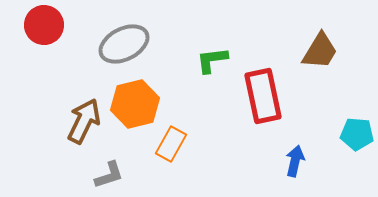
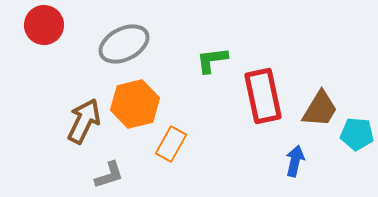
brown trapezoid: moved 58 px down
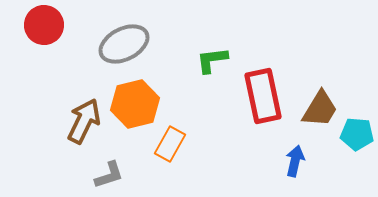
orange rectangle: moved 1 px left
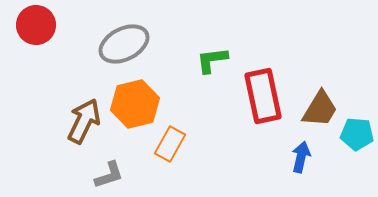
red circle: moved 8 px left
blue arrow: moved 6 px right, 4 px up
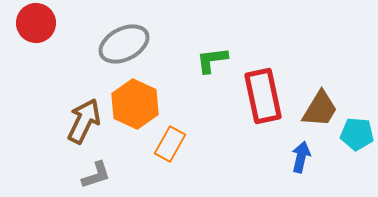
red circle: moved 2 px up
orange hexagon: rotated 21 degrees counterclockwise
gray L-shape: moved 13 px left
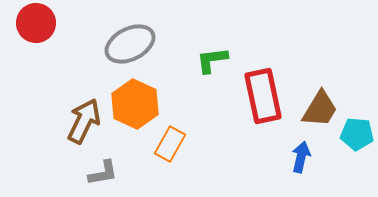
gray ellipse: moved 6 px right
gray L-shape: moved 7 px right, 2 px up; rotated 8 degrees clockwise
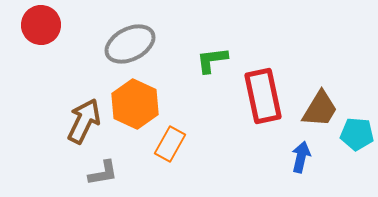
red circle: moved 5 px right, 2 px down
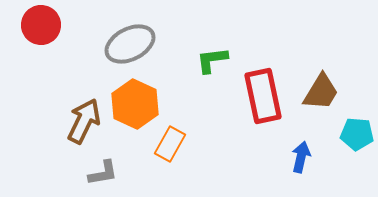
brown trapezoid: moved 1 px right, 17 px up
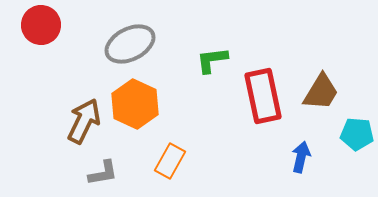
orange rectangle: moved 17 px down
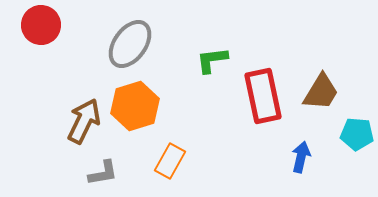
gray ellipse: rotated 27 degrees counterclockwise
orange hexagon: moved 2 px down; rotated 18 degrees clockwise
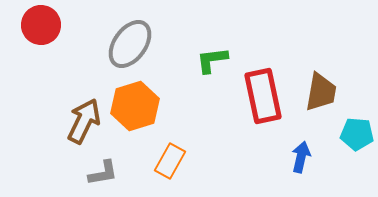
brown trapezoid: rotated 21 degrees counterclockwise
